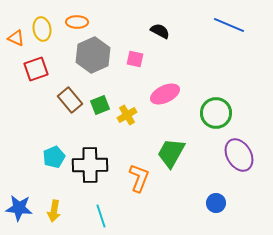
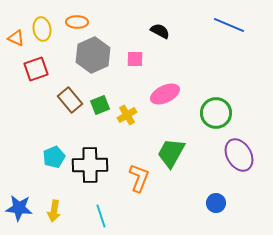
pink square: rotated 12 degrees counterclockwise
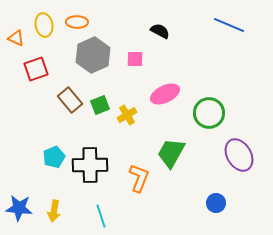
yellow ellipse: moved 2 px right, 4 px up
green circle: moved 7 px left
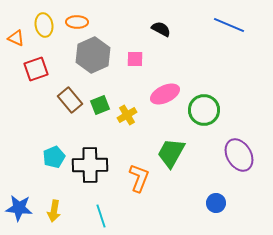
black semicircle: moved 1 px right, 2 px up
green circle: moved 5 px left, 3 px up
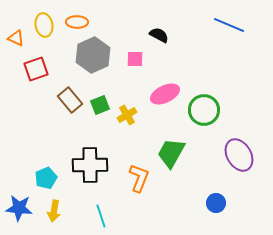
black semicircle: moved 2 px left, 6 px down
cyan pentagon: moved 8 px left, 21 px down
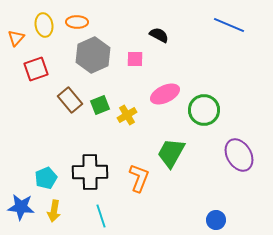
orange triangle: rotated 48 degrees clockwise
black cross: moved 7 px down
blue circle: moved 17 px down
blue star: moved 2 px right, 1 px up
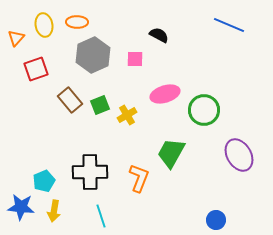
pink ellipse: rotated 8 degrees clockwise
cyan pentagon: moved 2 px left, 3 px down
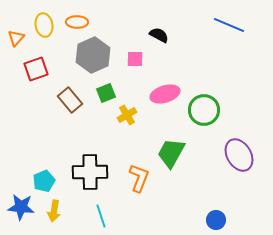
green square: moved 6 px right, 12 px up
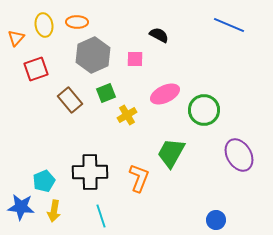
pink ellipse: rotated 8 degrees counterclockwise
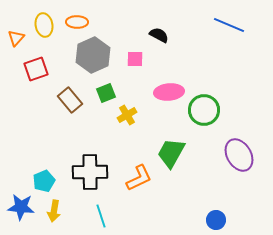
pink ellipse: moved 4 px right, 2 px up; rotated 20 degrees clockwise
orange L-shape: rotated 44 degrees clockwise
